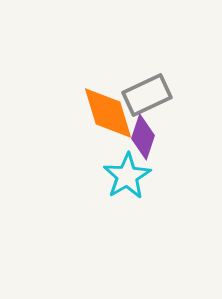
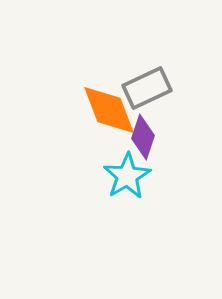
gray rectangle: moved 7 px up
orange diamond: moved 1 px right, 3 px up; rotated 4 degrees counterclockwise
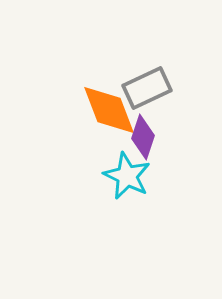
cyan star: rotated 15 degrees counterclockwise
